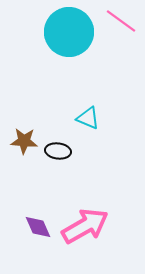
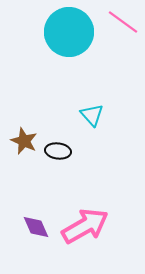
pink line: moved 2 px right, 1 px down
cyan triangle: moved 4 px right, 3 px up; rotated 25 degrees clockwise
brown star: rotated 20 degrees clockwise
purple diamond: moved 2 px left
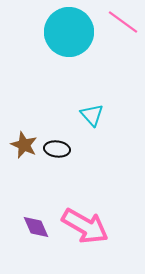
brown star: moved 4 px down
black ellipse: moved 1 px left, 2 px up
pink arrow: rotated 60 degrees clockwise
